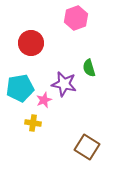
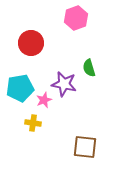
brown square: moved 2 px left; rotated 25 degrees counterclockwise
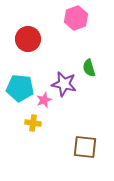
red circle: moved 3 px left, 4 px up
cyan pentagon: rotated 16 degrees clockwise
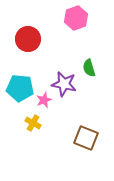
yellow cross: rotated 21 degrees clockwise
brown square: moved 1 px right, 9 px up; rotated 15 degrees clockwise
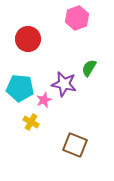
pink hexagon: moved 1 px right
green semicircle: rotated 48 degrees clockwise
yellow cross: moved 2 px left, 1 px up
brown square: moved 11 px left, 7 px down
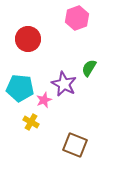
purple star: rotated 15 degrees clockwise
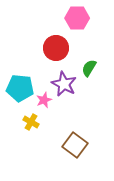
pink hexagon: rotated 20 degrees clockwise
red circle: moved 28 px right, 9 px down
brown square: rotated 15 degrees clockwise
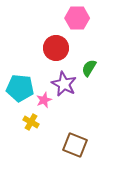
brown square: rotated 15 degrees counterclockwise
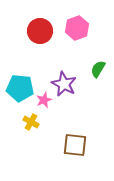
pink hexagon: moved 10 px down; rotated 20 degrees counterclockwise
red circle: moved 16 px left, 17 px up
green semicircle: moved 9 px right, 1 px down
brown square: rotated 15 degrees counterclockwise
